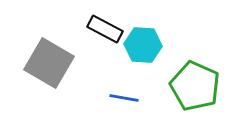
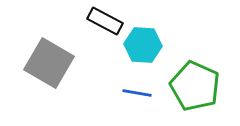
black rectangle: moved 8 px up
blue line: moved 13 px right, 5 px up
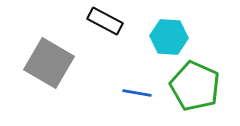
cyan hexagon: moved 26 px right, 8 px up
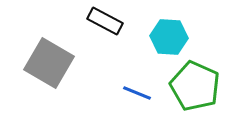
blue line: rotated 12 degrees clockwise
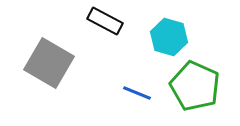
cyan hexagon: rotated 12 degrees clockwise
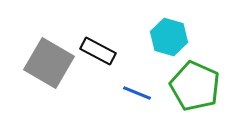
black rectangle: moved 7 px left, 30 px down
